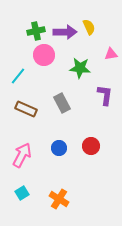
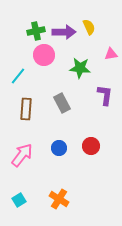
purple arrow: moved 1 px left
brown rectangle: rotated 70 degrees clockwise
pink arrow: rotated 10 degrees clockwise
cyan square: moved 3 px left, 7 px down
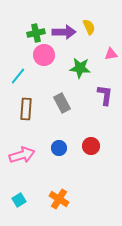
green cross: moved 2 px down
pink arrow: rotated 35 degrees clockwise
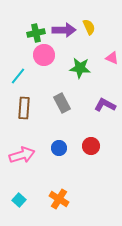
purple arrow: moved 2 px up
pink triangle: moved 1 px right, 4 px down; rotated 32 degrees clockwise
purple L-shape: moved 10 px down; rotated 70 degrees counterclockwise
brown rectangle: moved 2 px left, 1 px up
cyan square: rotated 16 degrees counterclockwise
